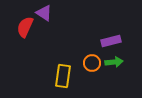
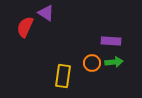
purple triangle: moved 2 px right
purple rectangle: rotated 18 degrees clockwise
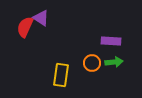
purple triangle: moved 5 px left, 5 px down
yellow rectangle: moved 2 px left, 1 px up
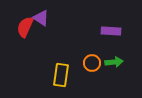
purple rectangle: moved 10 px up
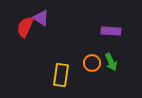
green arrow: moved 3 px left; rotated 72 degrees clockwise
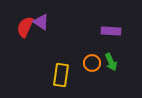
purple triangle: moved 4 px down
